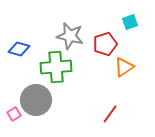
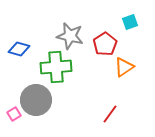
red pentagon: rotated 15 degrees counterclockwise
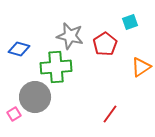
orange triangle: moved 17 px right
gray circle: moved 1 px left, 3 px up
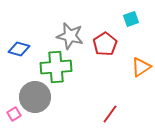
cyan square: moved 1 px right, 3 px up
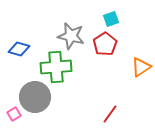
cyan square: moved 20 px left
gray star: moved 1 px right
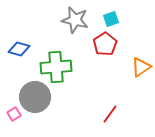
gray star: moved 4 px right, 16 px up
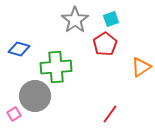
gray star: rotated 24 degrees clockwise
gray circle: moved 1 px up
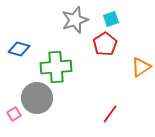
gray star: rotated 16 degrees clockwise
gray circle: moved 2 px right, 2 px down
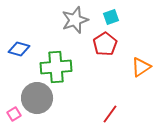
cyan square: moved 2 px up
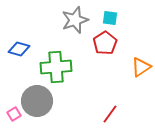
cyan square: moved 1 px left, 1 px down; rotated 28 degrees clockwise
red pentagon: moved 1 px up
gray circle: moved 3 px down
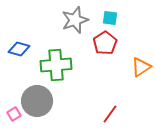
green cross: moved 2 px up
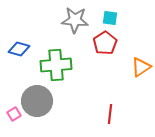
gray star: rotated 24 degrees clockwise
red line: rotated 30 degrees counterclockwise
